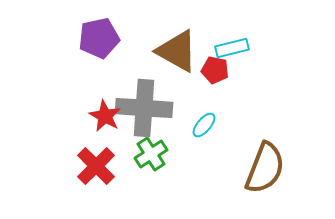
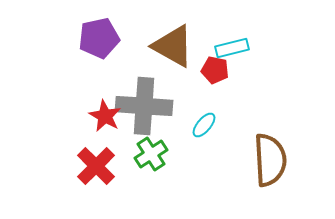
brown triangle: moved 4 px left, 5 px up
gray cross: moved 2 px up
brown semicircle: moved 5 px right, 8 px up; rotated 24 degrees counterclockwise
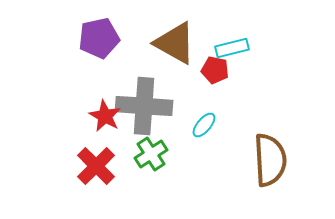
brown triangle: moved 2 px right, 3 px up
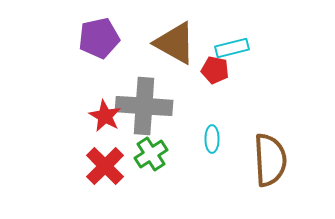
cyan ellipse: moved 8 px right, 14 px down; rotated 40 degrees counterclockwise
red cross: moved 9 px right
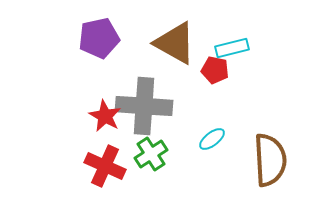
cyan ellipse: rotated 52 degrees clockwise
red cross: rotated 21 degrees counterclockwise
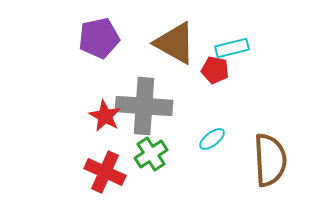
red cross: moved 6 px down
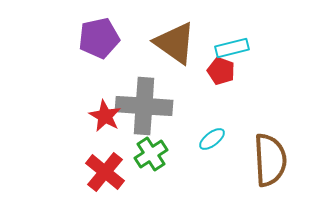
brown triangle: rotated 6 degrees clockwise
red pentagon: moved 6 px right, 1 px down; rotated 8 degrees clockwise
red cross: rotated 15 degrees clockwise
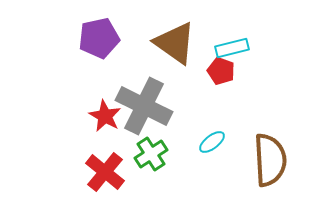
gray cross: rotated 22 degrees clockwise
cyan ellipse: moved 3 px down
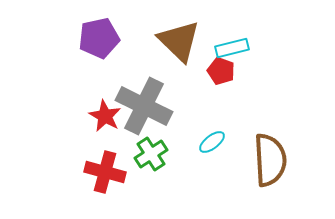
brown triangle: moved 4 px right, 2 px up; rotated 9 degrees clockwise
red cross: rotated 24 degrees counterclockwise
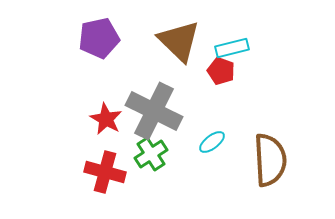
gray cross: moved 10 px right, 5 px down
red star: moved 1 px right, 3 px down
